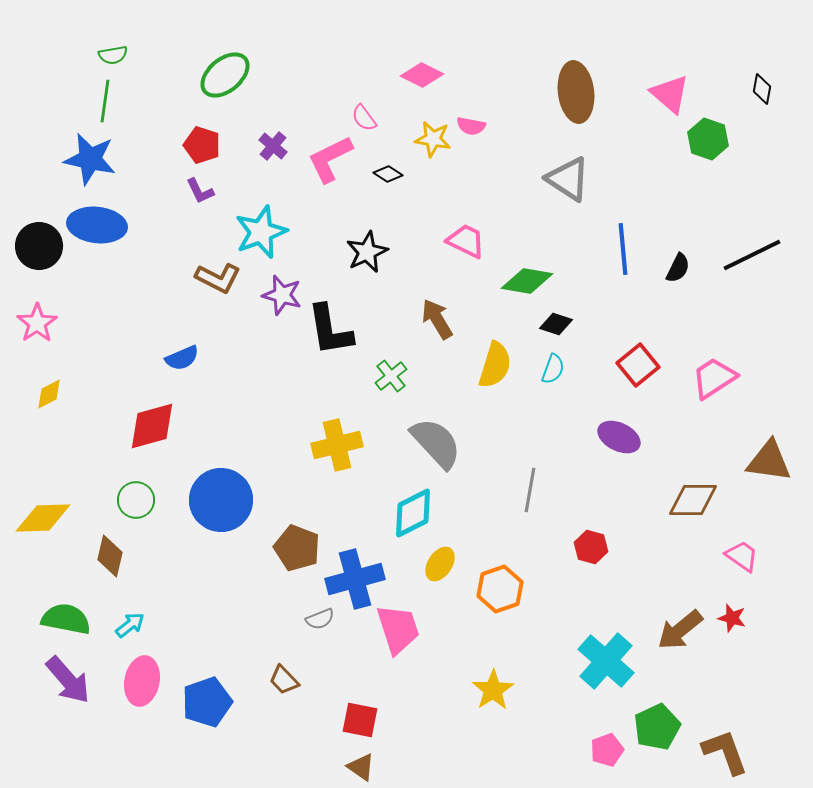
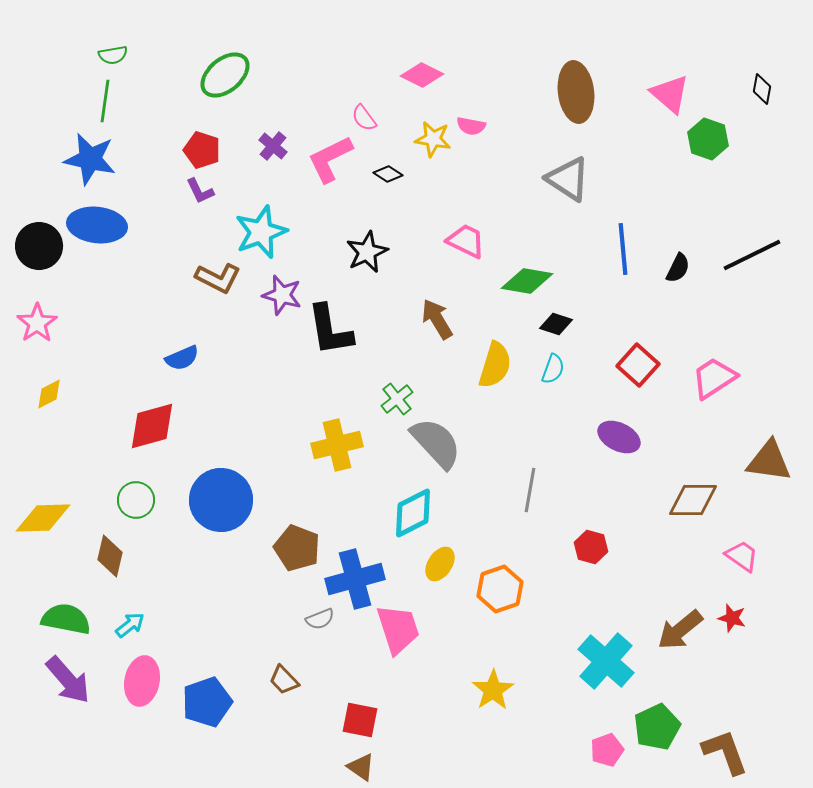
red pentagon at (202, 145): moved 5 px down
red square at (638, 365): rotated 9 degrees counterclockwise
green cross at (391, 376): moved 6 px right, 23 px down
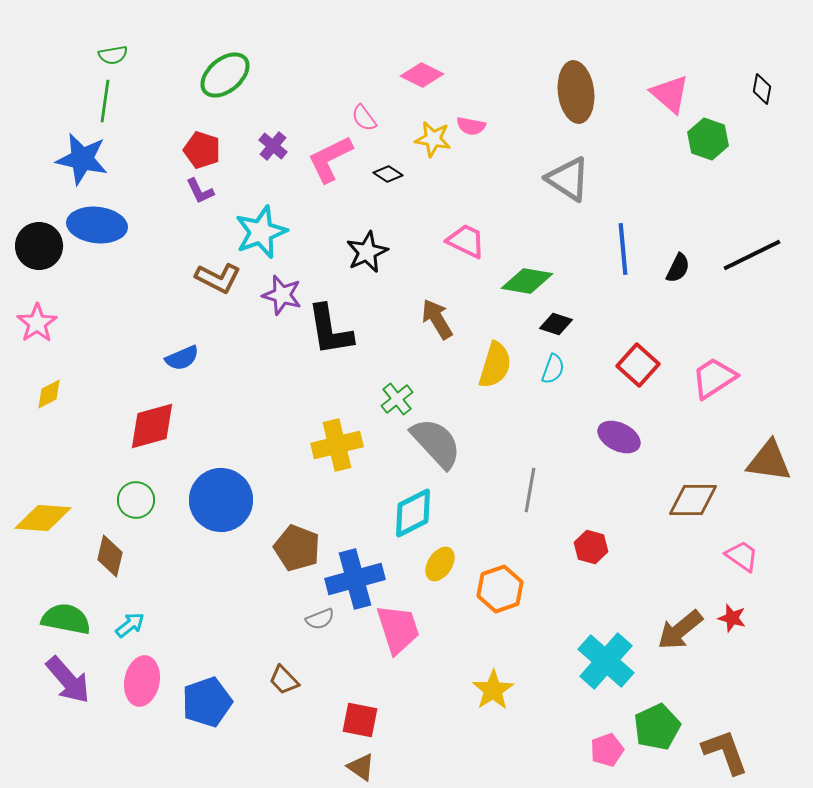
blue star at (90, 159): moved 8 px left
yellow diamond at (43, 518): rotated 6 degrees clockwise
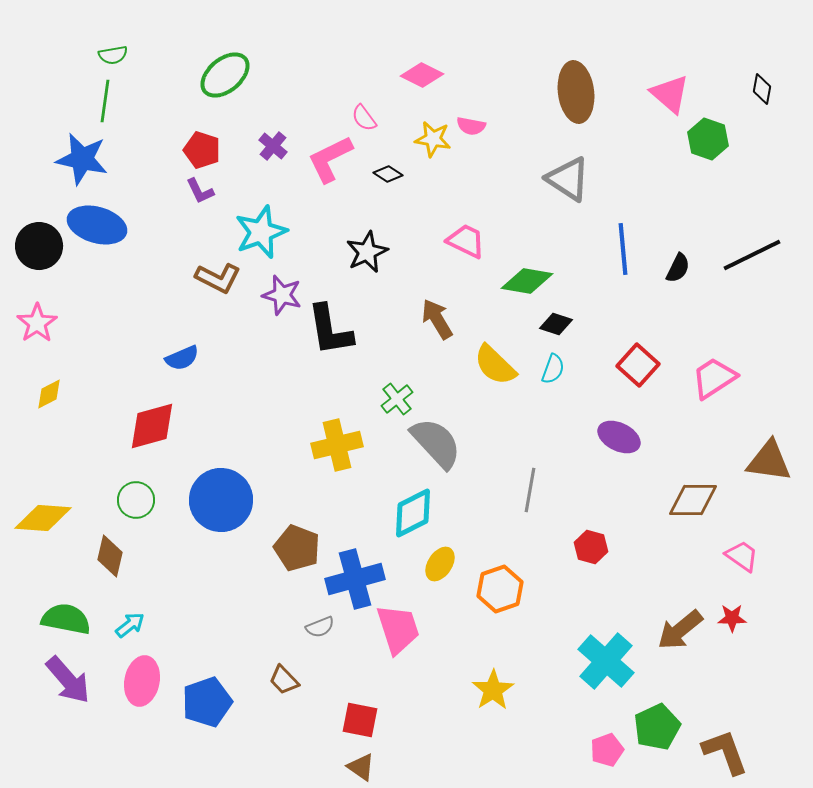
blue ellipse at (97, 225): rotated 10 degrees clockwise
yellow semicircle at (495, 365): rotated 117 degrees clockwise
red star at (732, 618): rotated 16 degrees counterclockwise
gray semicircle at (320, 619): moved 8 px down
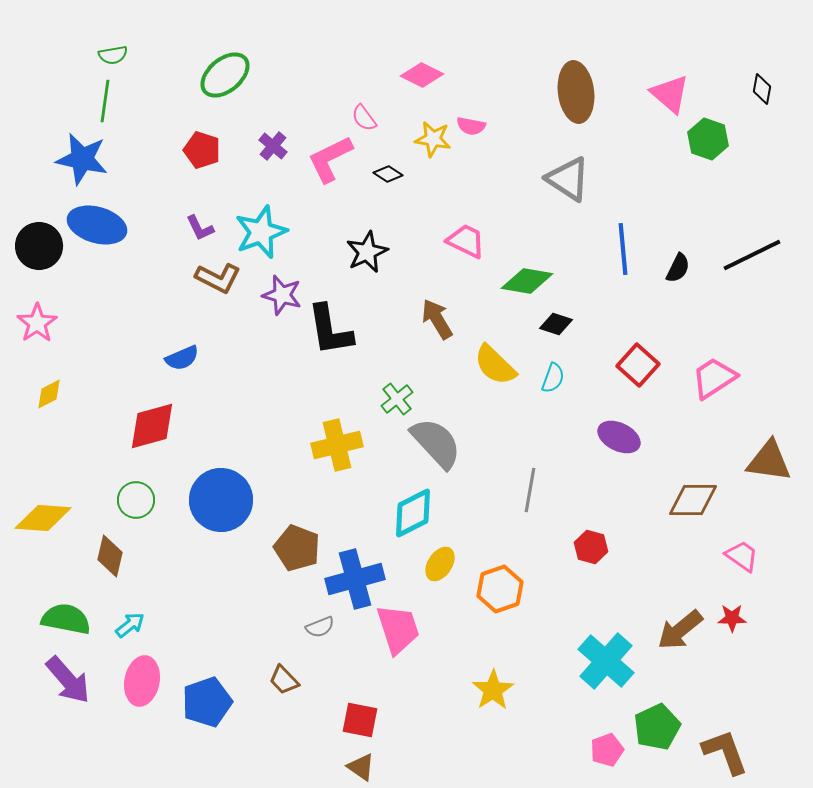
purple L-shape at (200, 191): moved 37 px down
cyan semicircle at (553, 369): moved 9 px down
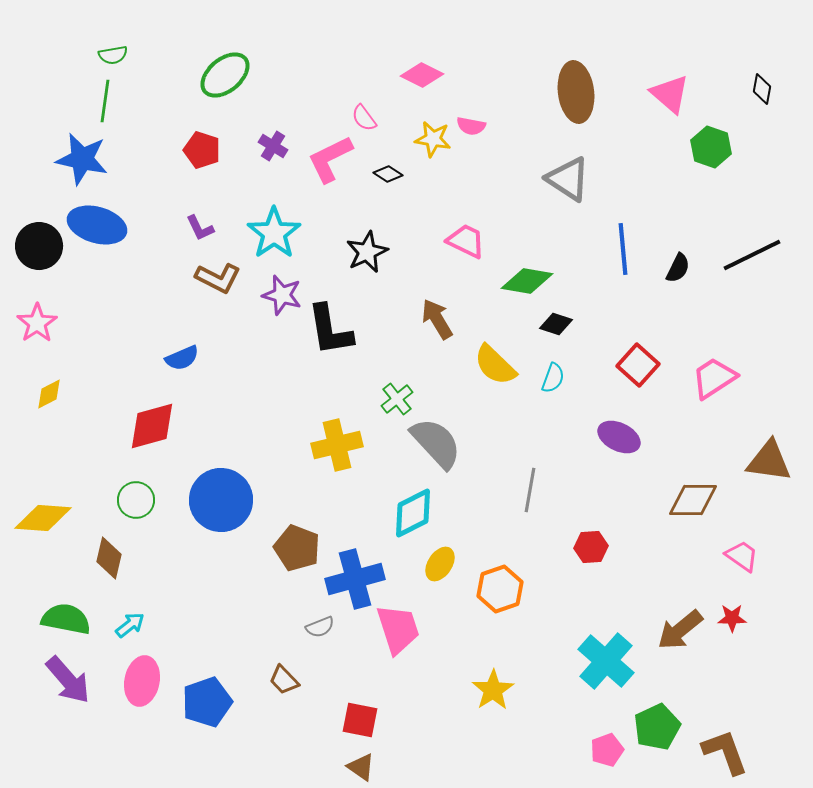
green hexagon at (708, 139): moved 3 px right, 8 px down
purple cross at (273, 146): rotated 8 degrees counterclockwise
cyan star at (261, 232): moved 13 px right, 1 px down; rotated 14 degrees counterclockwise
red hexagon at (591, 547): rotated 20 degrees counterclockwise
brown diamond at (110, 556): moved 1 px left, 2 px down
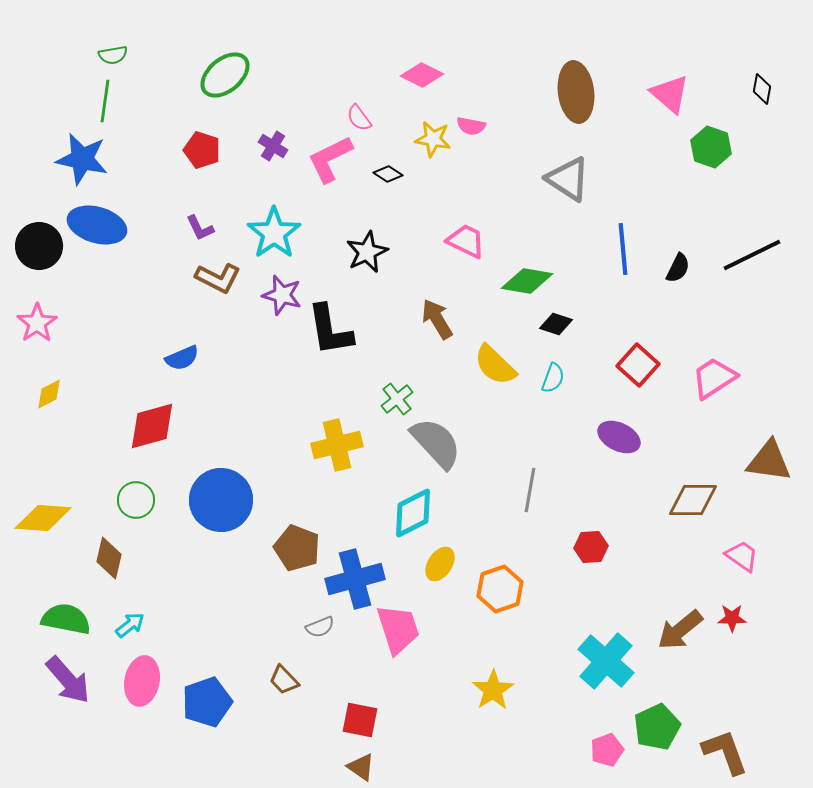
pink semicircle at (364, 118): moved 5 px left
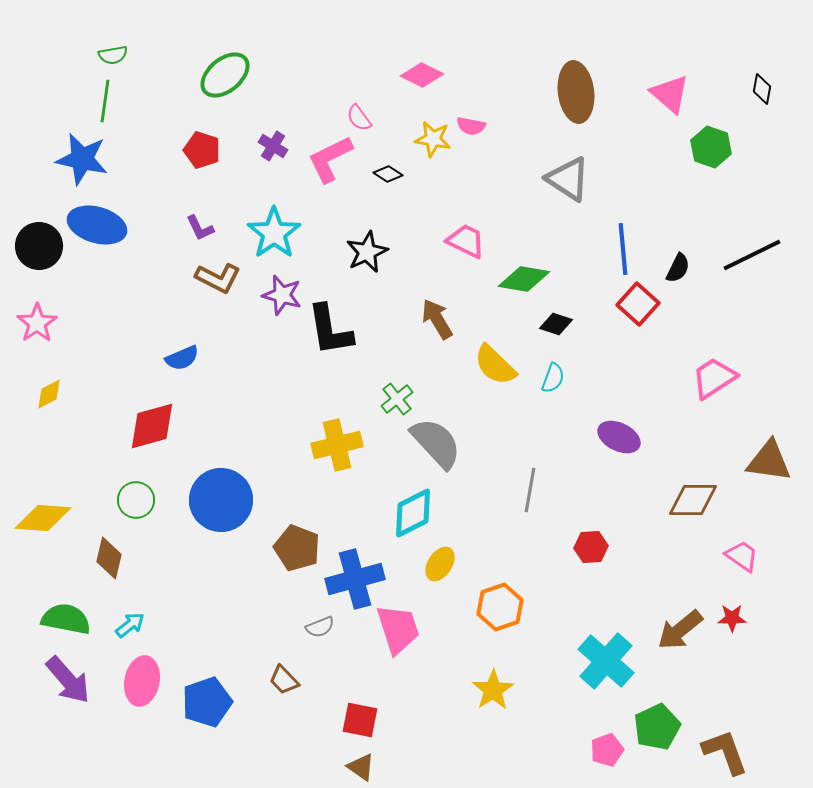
green diamond at (527, 281): moved 3 px left, 2 px up
red square at (638, 365): moved 61 px up
orange hexagon at (500, 589): moved 18 px down
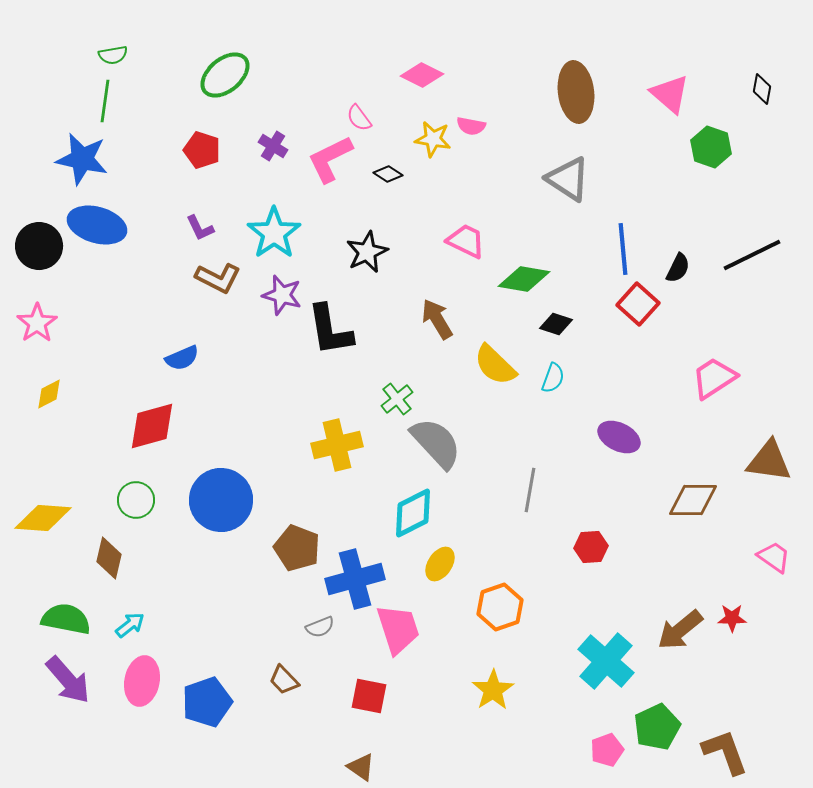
pink trapezoid at (742, 556): moved 32 px right, 1 px down
red square at (360, 720): moved 9 px right, 24 px up
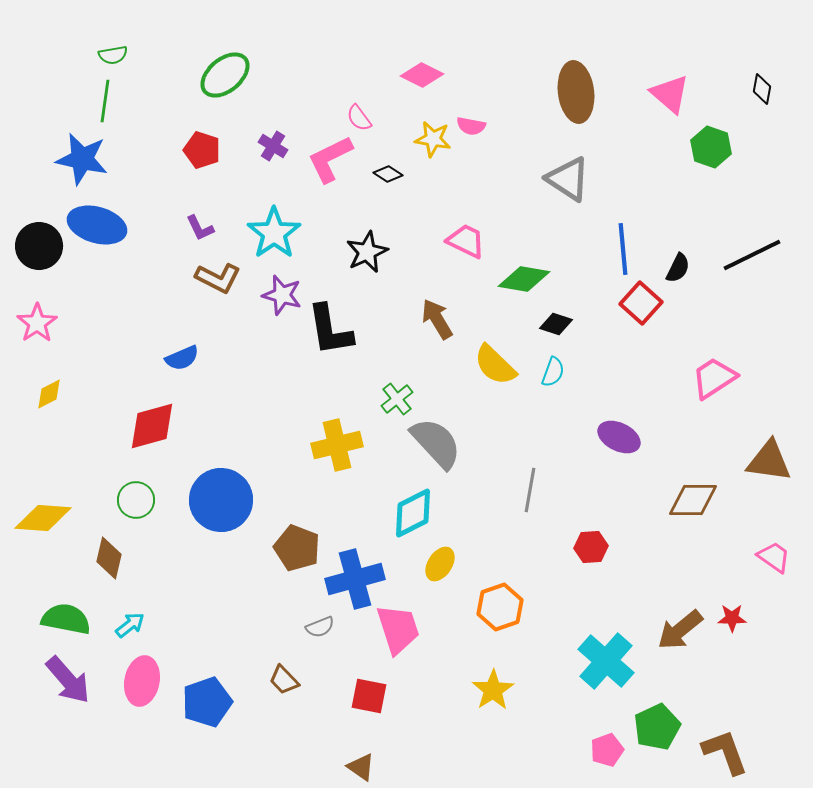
red square at (638, 304): moved 3 px right, 1 px up
cyan semicircle at (553, 378): moved 6 px up
